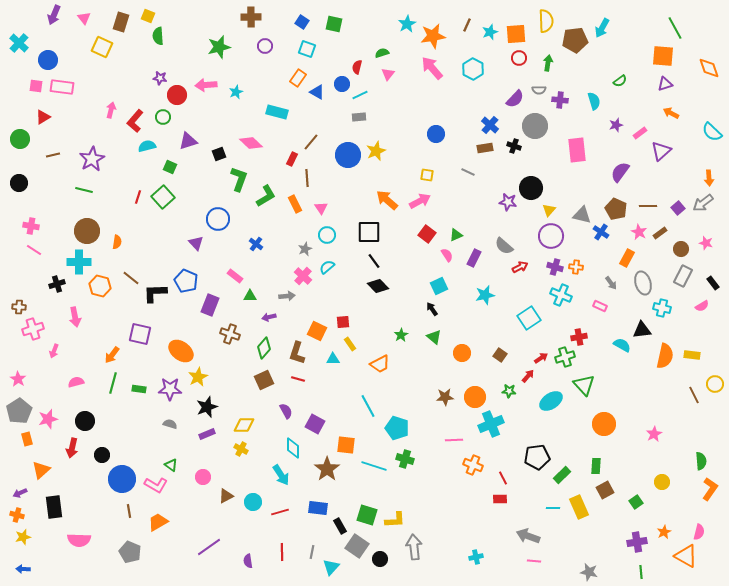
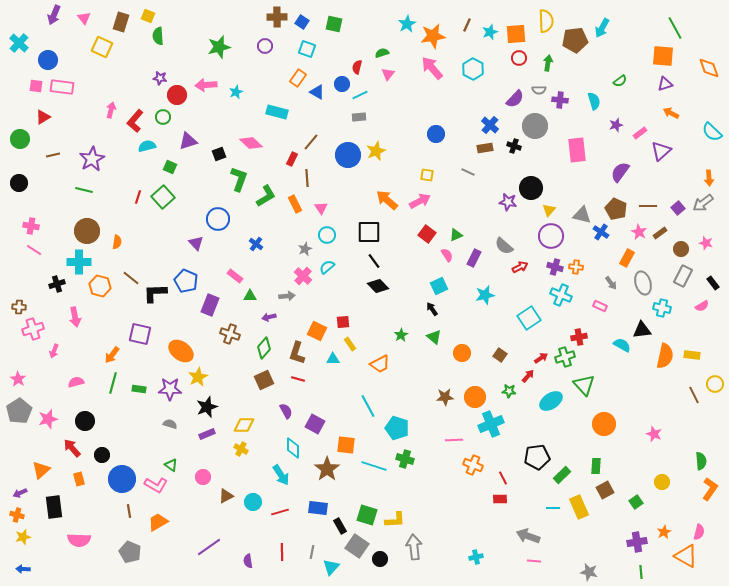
brown cross at (251, 17): moved 26 px right
pink star at (654, 434): rotated 21 degrees counterclockwise
orange rectangle at (27, 439): moved 52 px right, 40 px down
red arrow at (72, 448): rotated 126 degrees clockwise
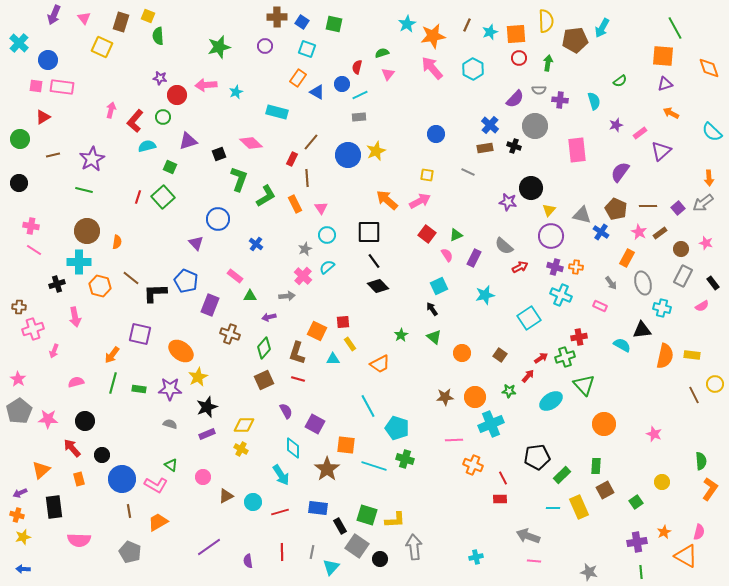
pink star at (48, 419): rotated 18 degrees clockwise
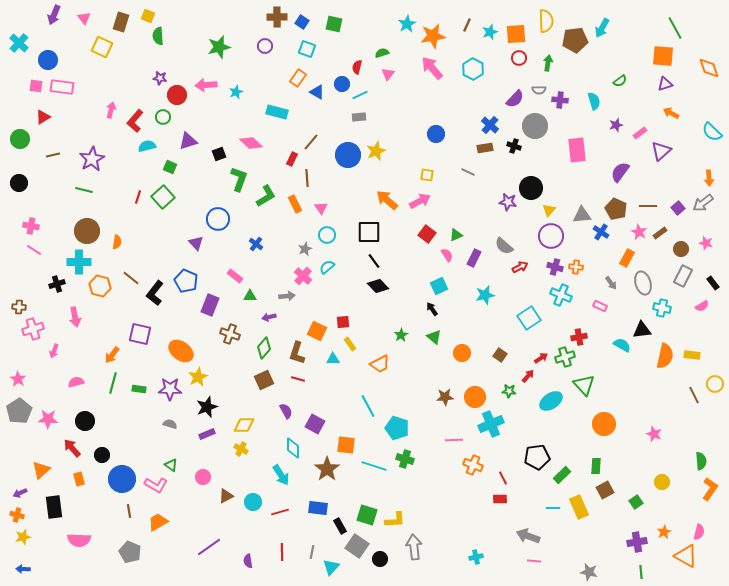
gray triangle at (582, 215): rotated 18 degrees counterclockwise
black L-shape at (155, 293): rotated 50 degrees counterclockwise
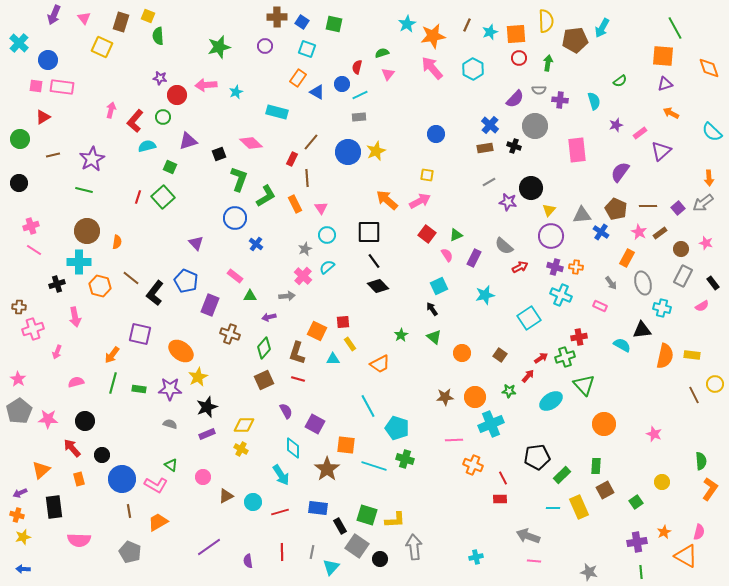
blue circle at (348, 155): moved 3 px up
gray line at (468, 172): moved 21 px right, 10 px down; rotated 56 degrees counterclockwise
blue circle at (218, 219): moved 17 px right, 1 px up
pink cross at (31, 226): rotated 28 degrees counterclockwise
pink arrow at (54, 351): moved 3 px right, 1 px down
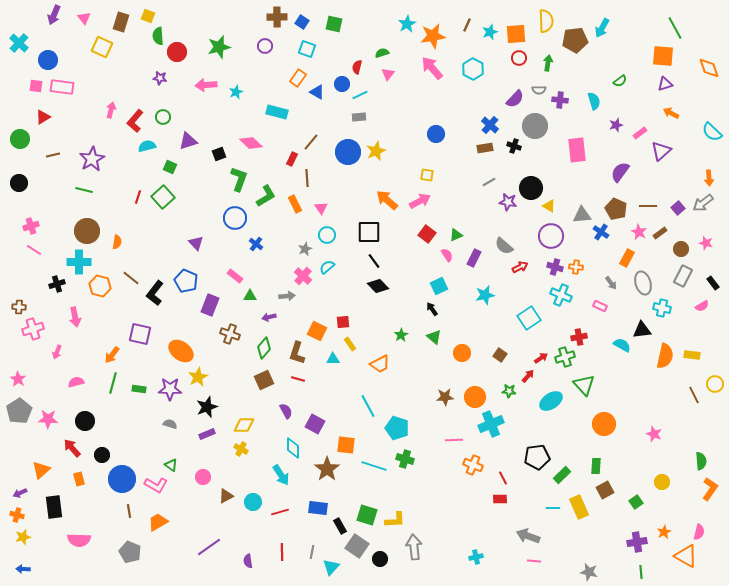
red circle at (177, 95): moved 43 px up
yellow triangle at (549, 210): moved 4 px up; rotated 40 degrees counterclockwise
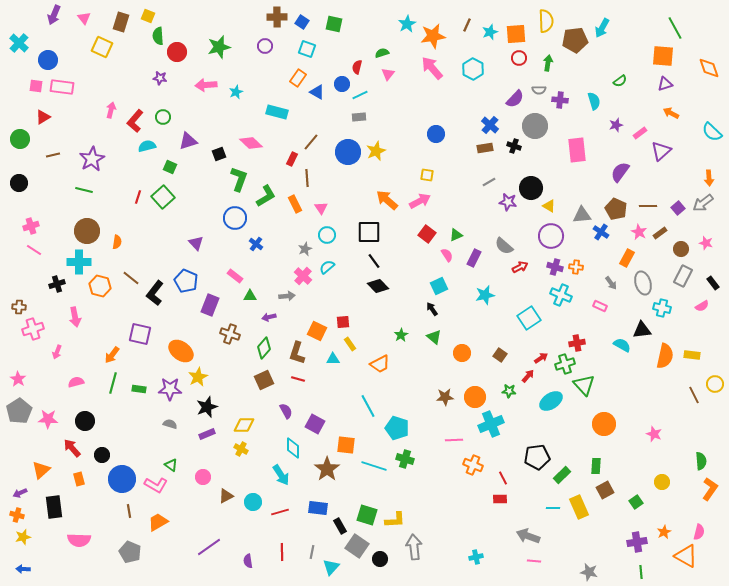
red cross at (579, 337): moved 2 px left, 6 px down
green cross at (565, 357): moved 7 px down
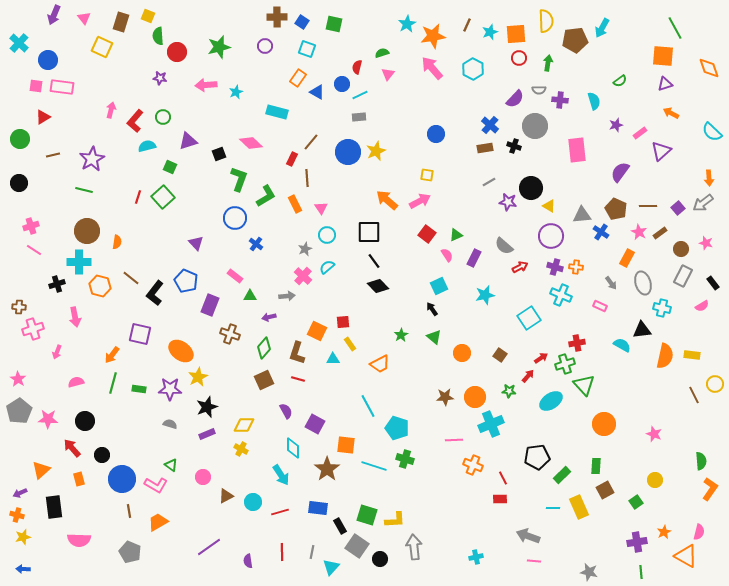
yellow circle at (662, 482): moved 7 px left, 2 px up
